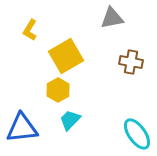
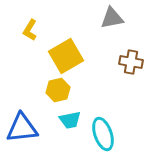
yellow hexagon: rotated 15 degrees clockwise
cyan trapezoid: rotated 145 degrees counterclockwise
cyan ellipse: moved 34 px left; rotated 16 degrees clockwise
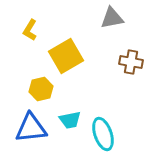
yellow hexagon: moved 17 px left, 1 px up
blue triangle: moved 9 px right
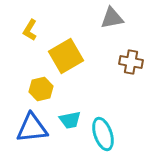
blue triangle: moved 1 px right
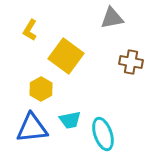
yellow square: rotated 24 degrees counterclockwise
yellow hexagon: rotated 15 degrees counterclockwise
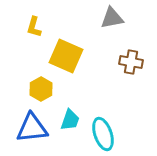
yellow L-shape: moved 4 px right, 3 px up; rotated 15 degrees counterclockwise
yellow square: rotated 12 degrees counterclockwise
cyan trapezoid: rotated 60 degrees counterclockwise
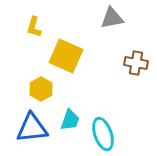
brown cross: moved 5 px right, 1 px down
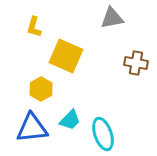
cyan trapezoid: rotated 25 degrees clockwise
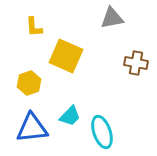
yellow L-shape: rotated 20 degrees counterclockwise
yellow hexagon: moved 12 px left, 6 px up; rotated 10 degrees clockwise
cyan trapezoid: moved 4 px up
cyan ellipse: moved 1 px left, 2 px up
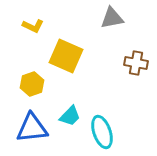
yellow L-shape: moved 1 px left, 1 px up; rotated 60 degrees counterclockwise
yellow hexagon: moved 3 px right, 1 px down
